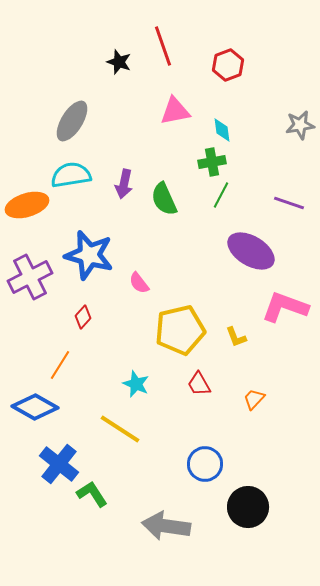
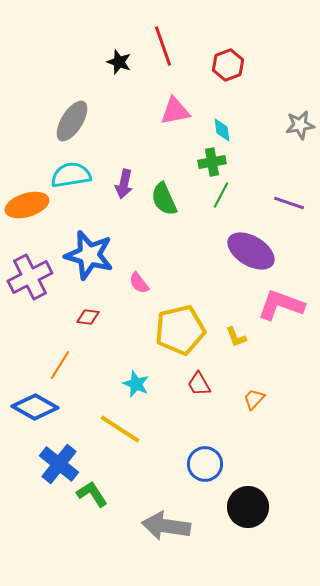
pink L-shape: moved 4 px left, 2 px up
red diamond: moved 5 px right; rotated 55 degrees clockwise
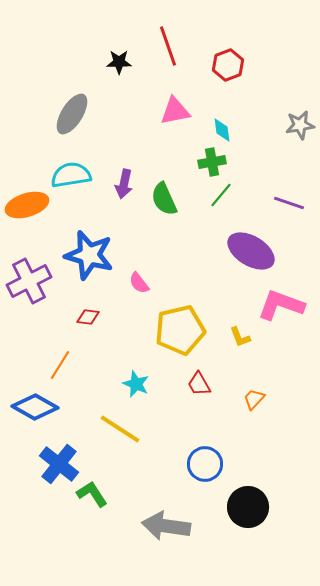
red line: moved 5 px right
black star: rotated 20 degrees counterclockwise
gray ellipse: moved 7 px up
green line: rotated 12 degrees clockwise
purple cross: moved 1 px left, 4 px down
yellow L-shape: moved 4 px right
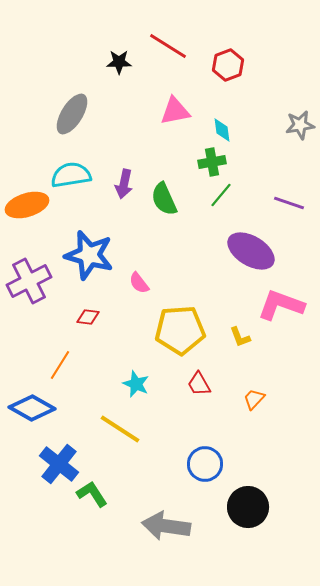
red line: rotated 39 degrees counterclockwise
yellow pentagon: rotated 9 degrees clockwise
blue diamond: moved 3 px left, 1 px down
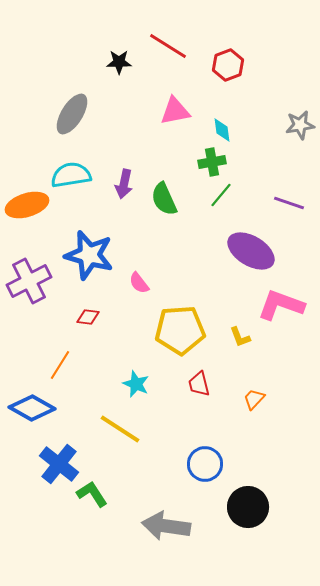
red trapezoid: rotated 16 degrees clockwise
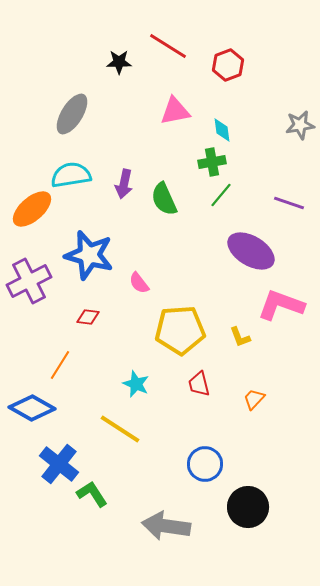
orange ellipse: moved 5 px right, 4 px down; rotated 24 degrees counterclockwise
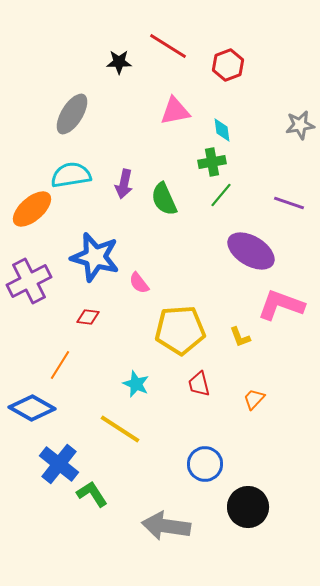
blue star: moved 6 px right, 2 px down
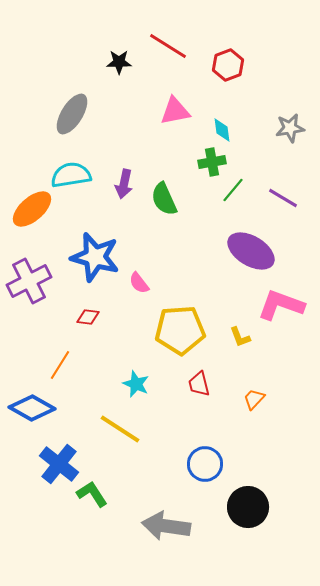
gray star: moved 10 px left, 3 px down
green line: moved 12 px right, 5 px up
purple line: moved 6 px left, 5 px up; rotated 12 degrees clockwise
